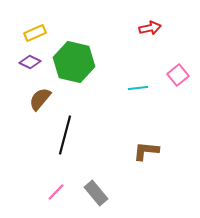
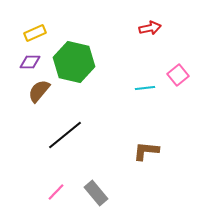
purple diamond: rotated 25 degrees counterclockwise
cyan line: moved 7 px right
brown semicircle: moved 1 px left, 8 px up
black line: rotated 36 degrees clockwise
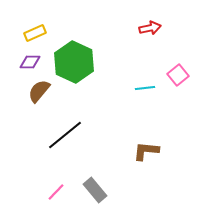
green hexagon: rotated 12 degrees clockwise
gray rectangle: moved 1 px left, 3 px up
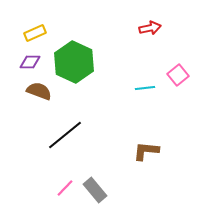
brown semicircle: rotated 70 degrees clockwise
pink line: moved 9 px right, 4 px up
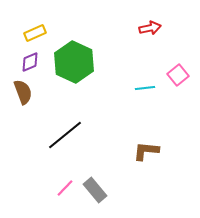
purple diamond: rotated 25 degrees counterclockwise
brown semicircle: moved 16 px left, 1 px down; rotated 50 degrees clockwise
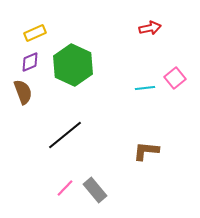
green hexagon: moved 1 px left, 3 px down
pink square: moved 3 px left, 3 px down
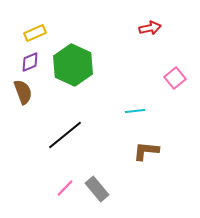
cyan line: moved 10 px left, 23 px down
gray rectangle: moved 2 px right, 1 px up
